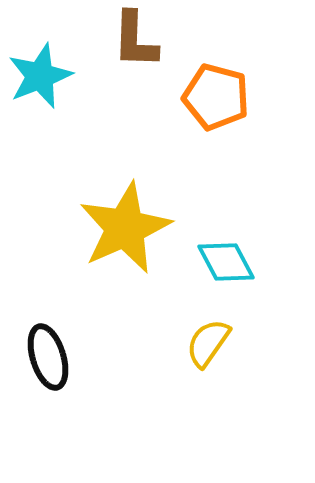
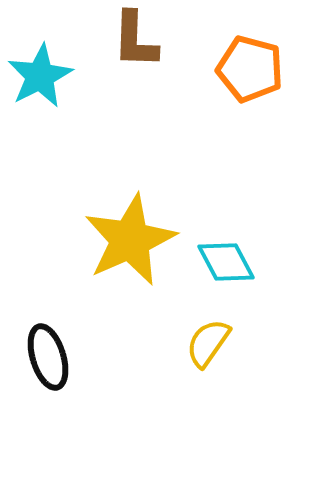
cyan star: rotated 6 degrees counterclockwise
orange pentagon: moved 34 px right, 28 px up
yellow star: moved 5 px right, 12 px down
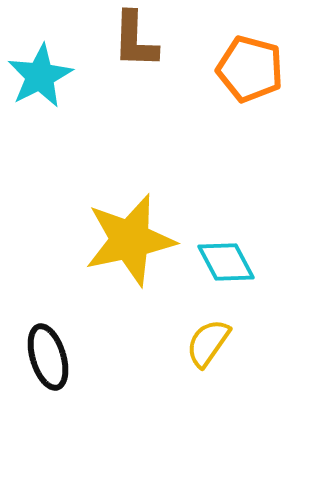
yellow star: rotated 12 degrees clockwise
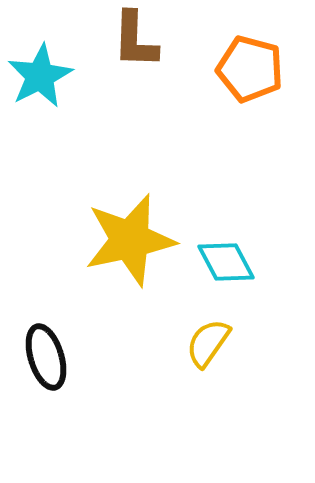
black ellipse: moved 2 px left
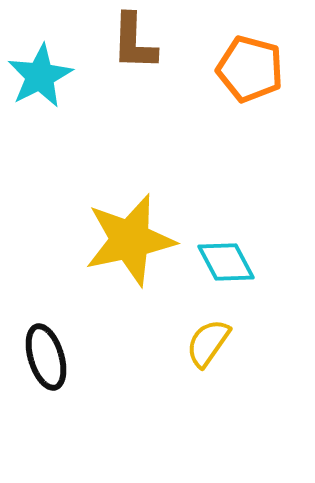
brown L-shape: moved 1 px left, 2 px down
